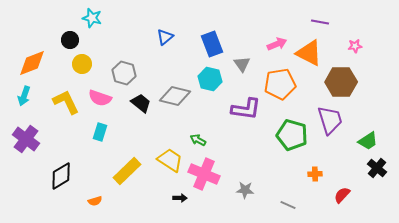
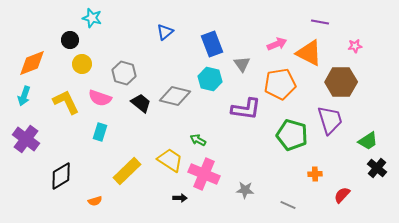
blue triangle: moved 5 px up
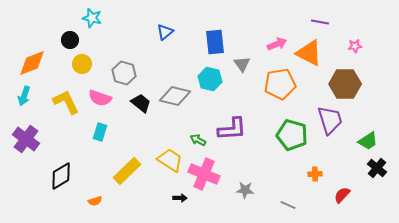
blue rectangle: moved 3 px right, 2 px up; rotated 15 degrees clockwise
brown hexagon: moved 4 px right, 2 px down
purple L-shape: moved 14 px left, 20 px down; rotated 12 degrees counterclockwise
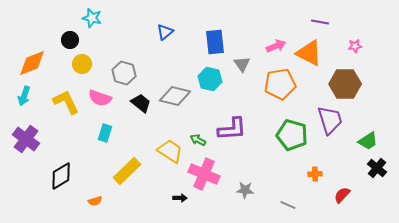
pink arrow: moved 1 px left, 2 px down
cyan rectangle: moved 5 px right, 1 px down
yellow trapezoid: moved 9 px up
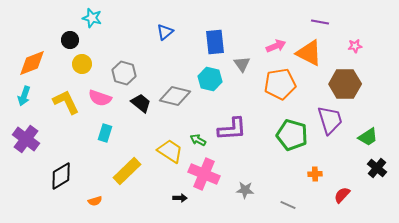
green trapezoid: moved 4 px up
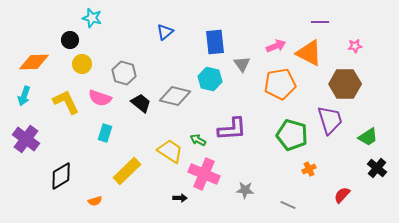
purple line: rotated 12 degrees counterclockwise
orange diamond: moved 2 px right, 1 px up; rotated 20 degrees clockwise
orange cross: moved 6 px left, 5 px up; rotated 24 degrees counterclockwise
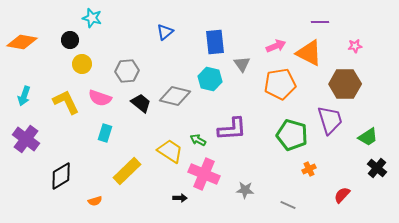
orange diamond: moved 12 px left, 20 px up; rotated 12 degrees clockwise
gray hexagon: moved 3 px right, 2 px up; rotated 20 degrees counterclockwise
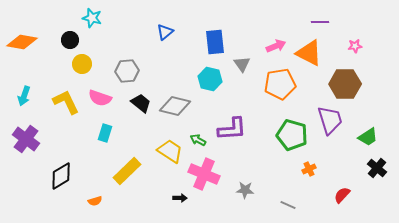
gray diamond: moved 10 px down
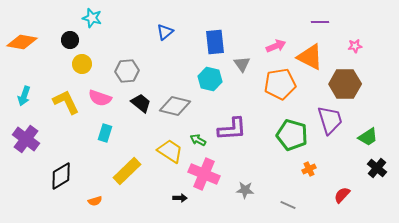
orange triangle: moved 1 px right, 4 px down
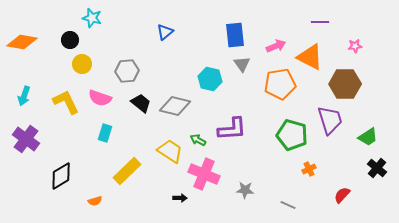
blue rectangle: moved 20 px right, 7 px up
